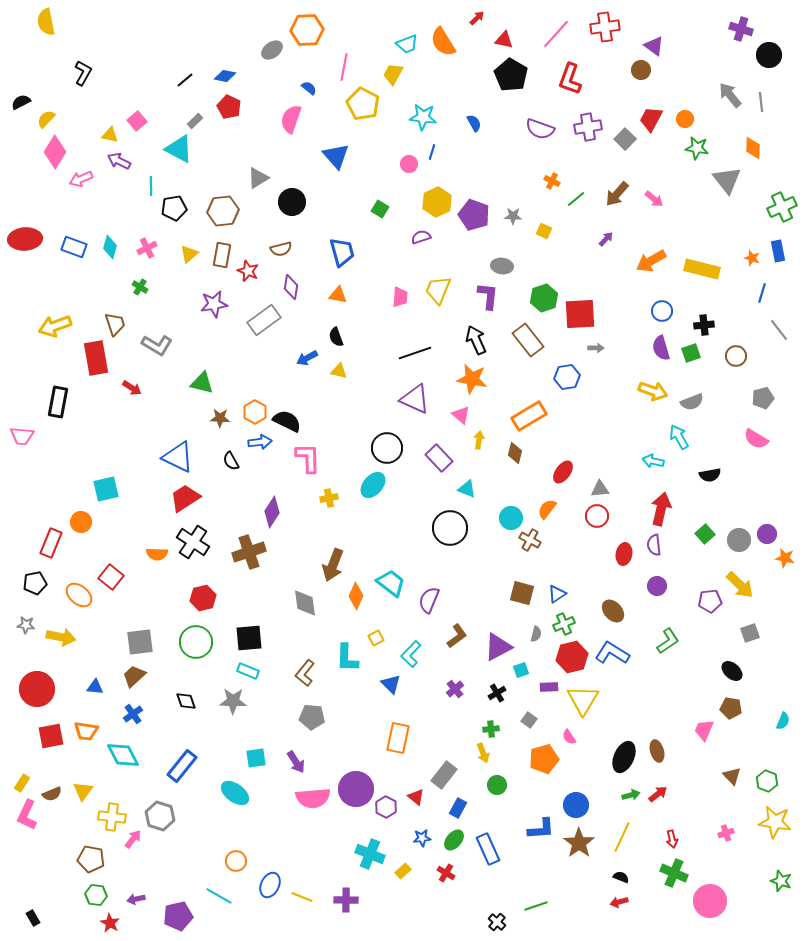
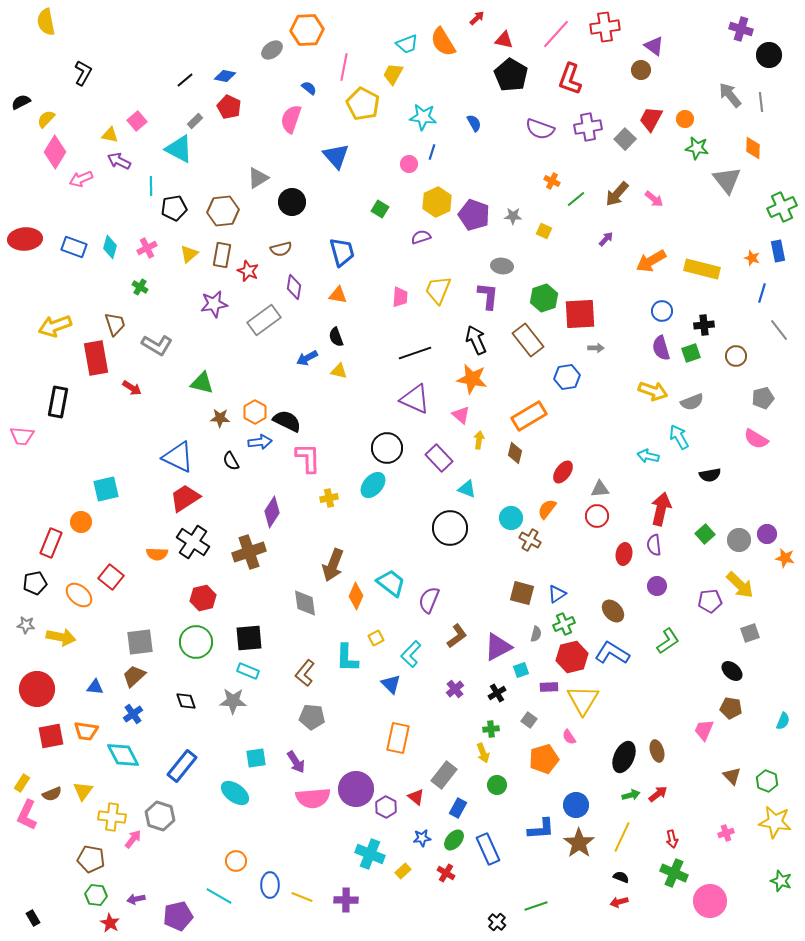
purple diamond at (291, 287): moved 3 px right
cyan arrow at (653, 461): moved 5 px left, 5 px up
blue ellipse at (270, 885): rotated 25 degrees counterclockwise
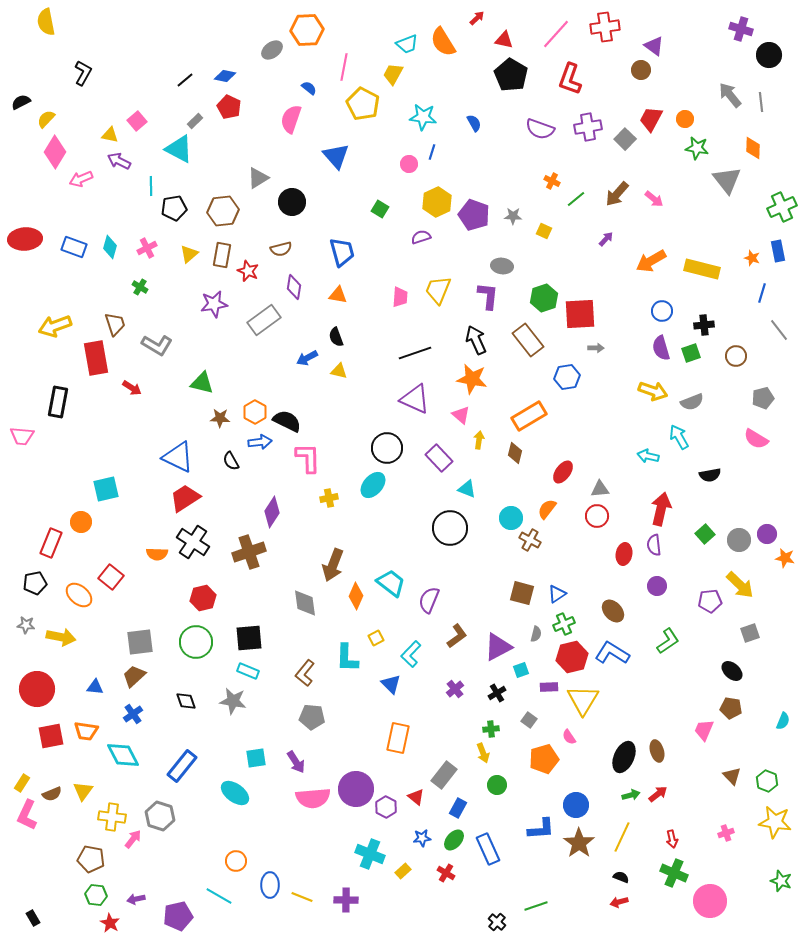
gray star at (233, 701): rotated 8 degrees clockwise
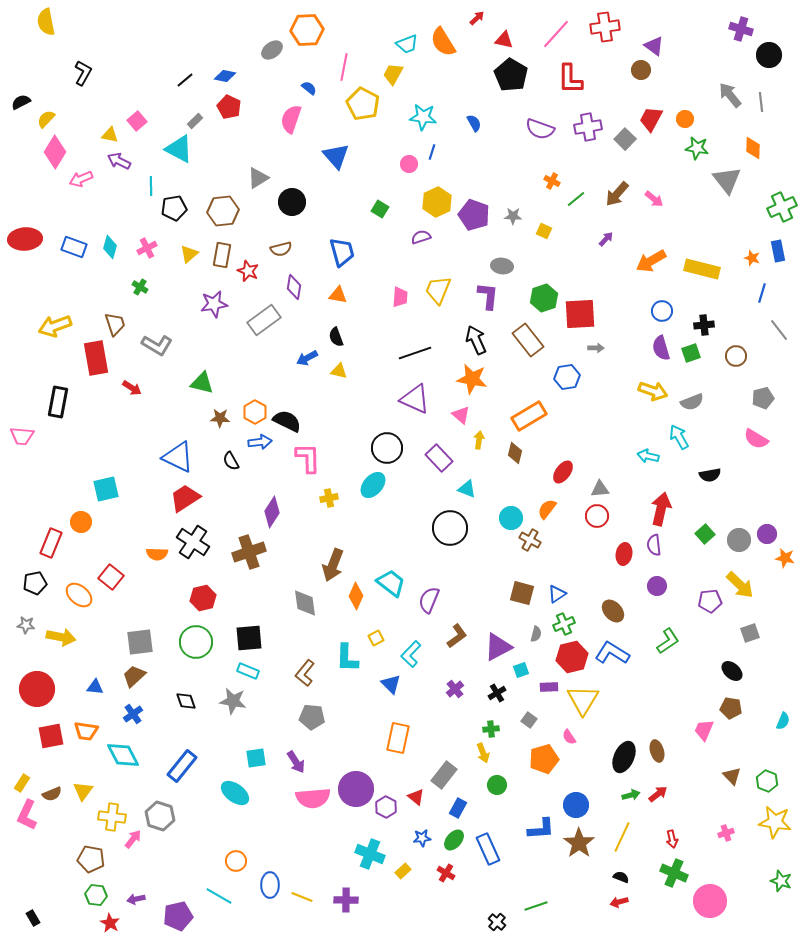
red L-shape at (570, 79): rotated 20 degrees counterclockwise
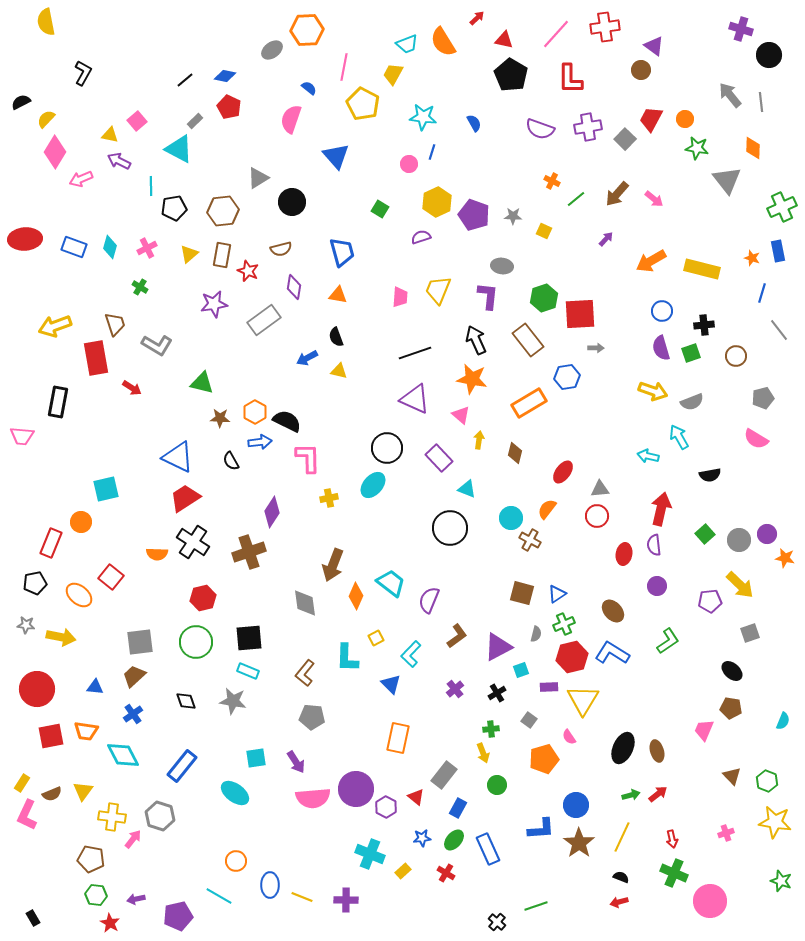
orange rectangle at (529, 416): moved 13 px up
black ellipse at (624, 757): moved 1 px left, 9 px up
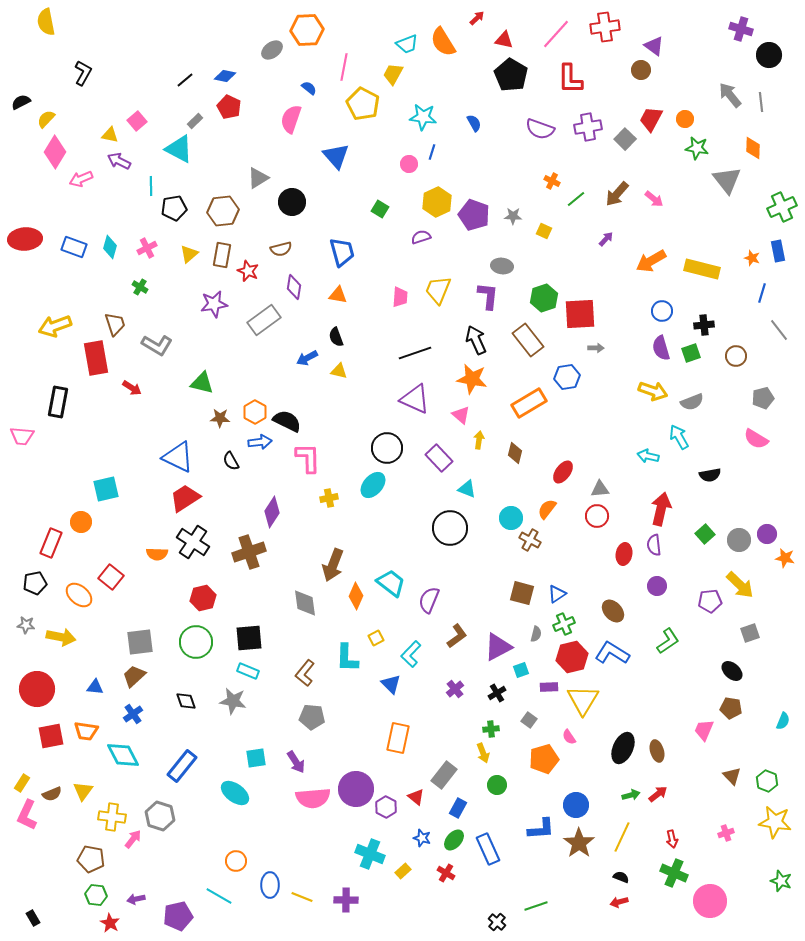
blue star at (422, 838): rotated 24 degrees clockwise
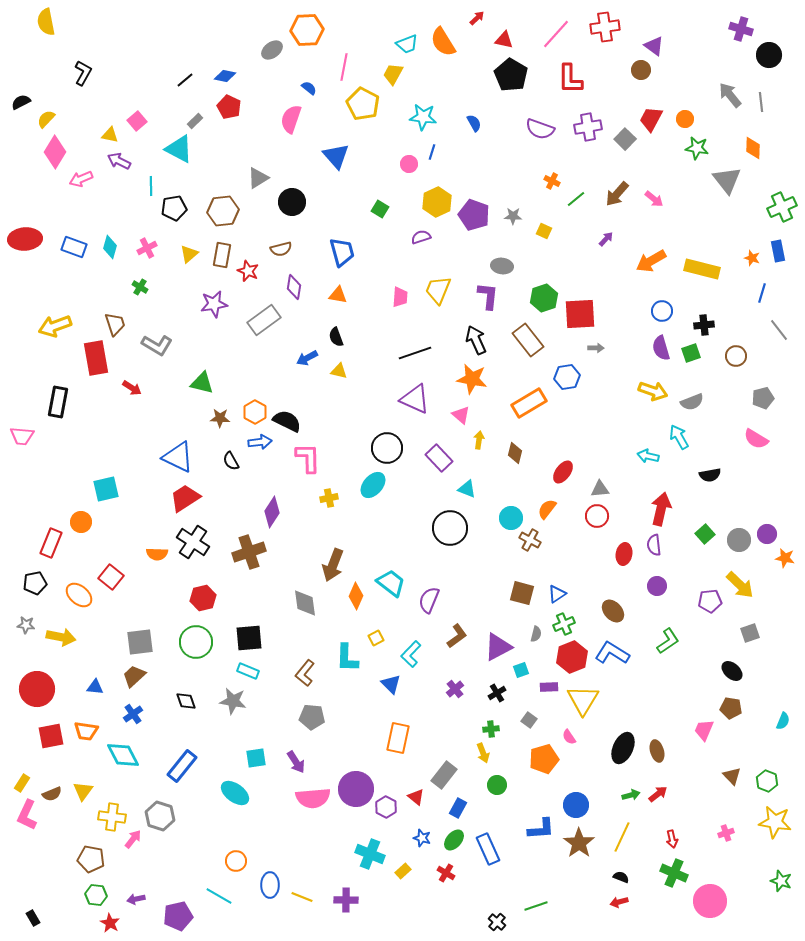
red hexagon at (572, 657): rotated 8 degrees counterclockwise
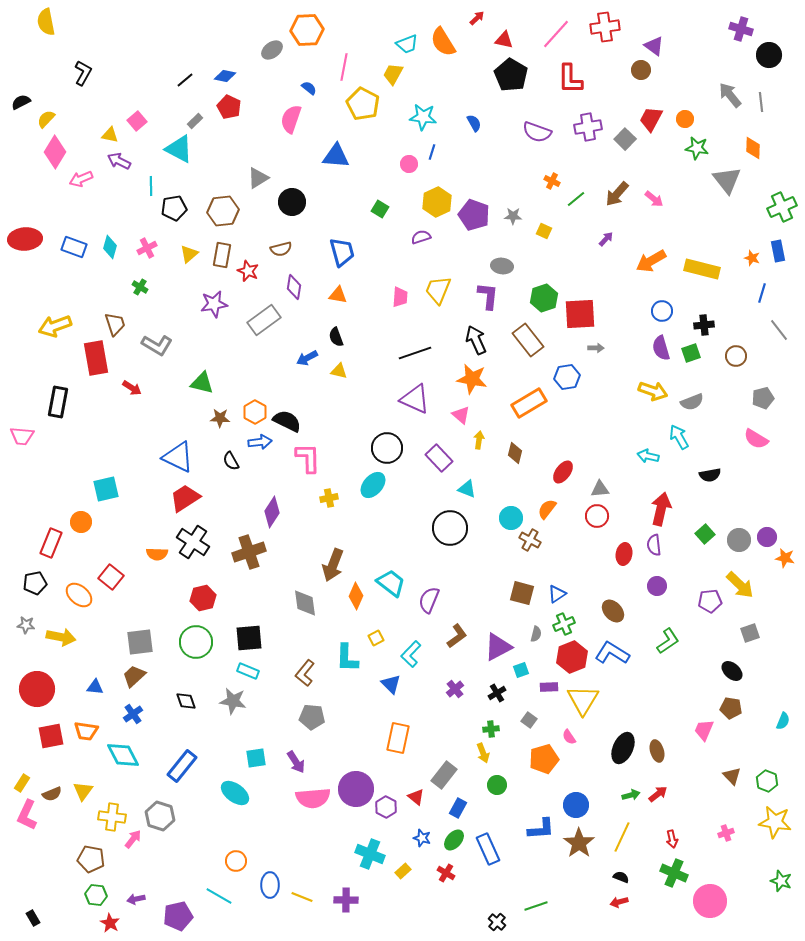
purple semicircle at (540, 129): moved 3 px left, 3 px down
blue triangle at (336, 156): rotated 44 degrees counterclockwise
purple circle at (767, 534): moved 3 px down
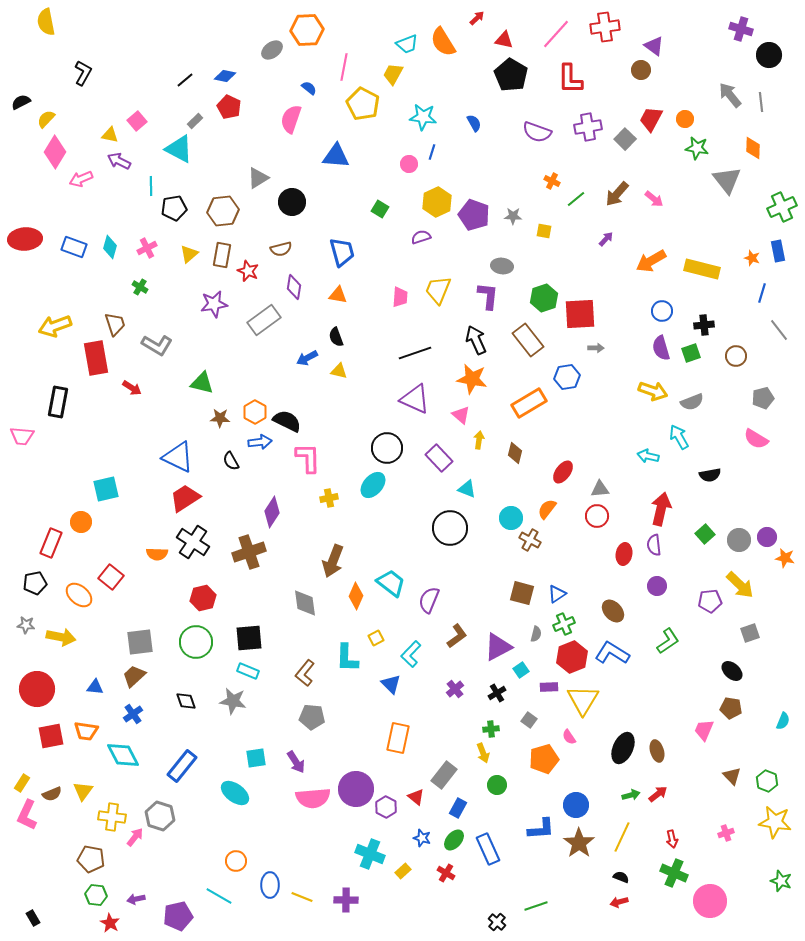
yellow square at (544, 231): rotated 14 degrees counterclockwise
brown arrow at (333, 565): moved 4 px up
cyan square at (521, 670): rotated 14 degrees counterclockwise
pink arrow at (133, 839): moved 2 px right, 2 px up
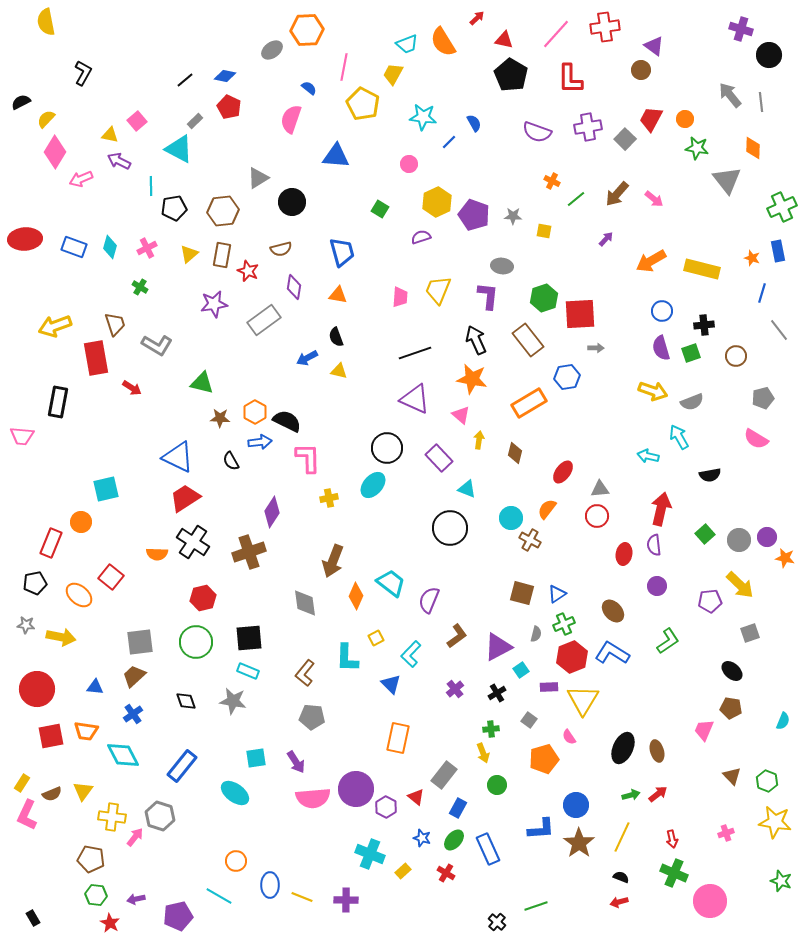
blue line at (432, 152): moved 17 px right, 10 px up; rotated 28 degrees clockwise
